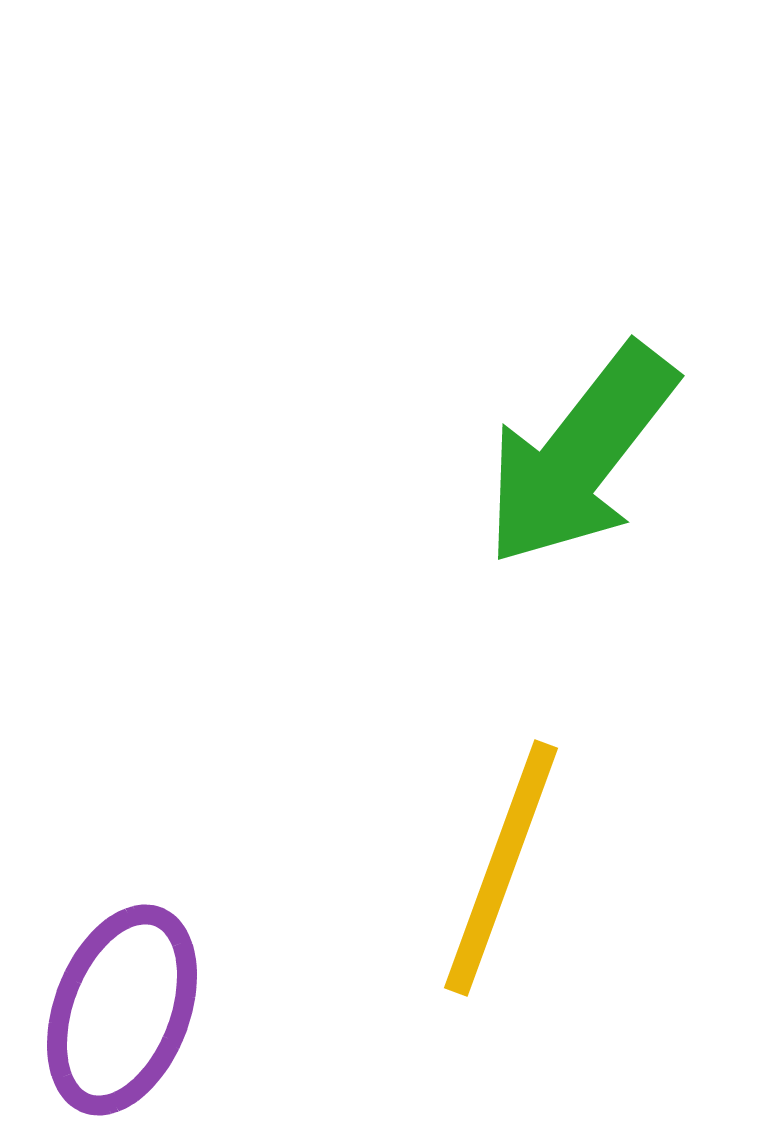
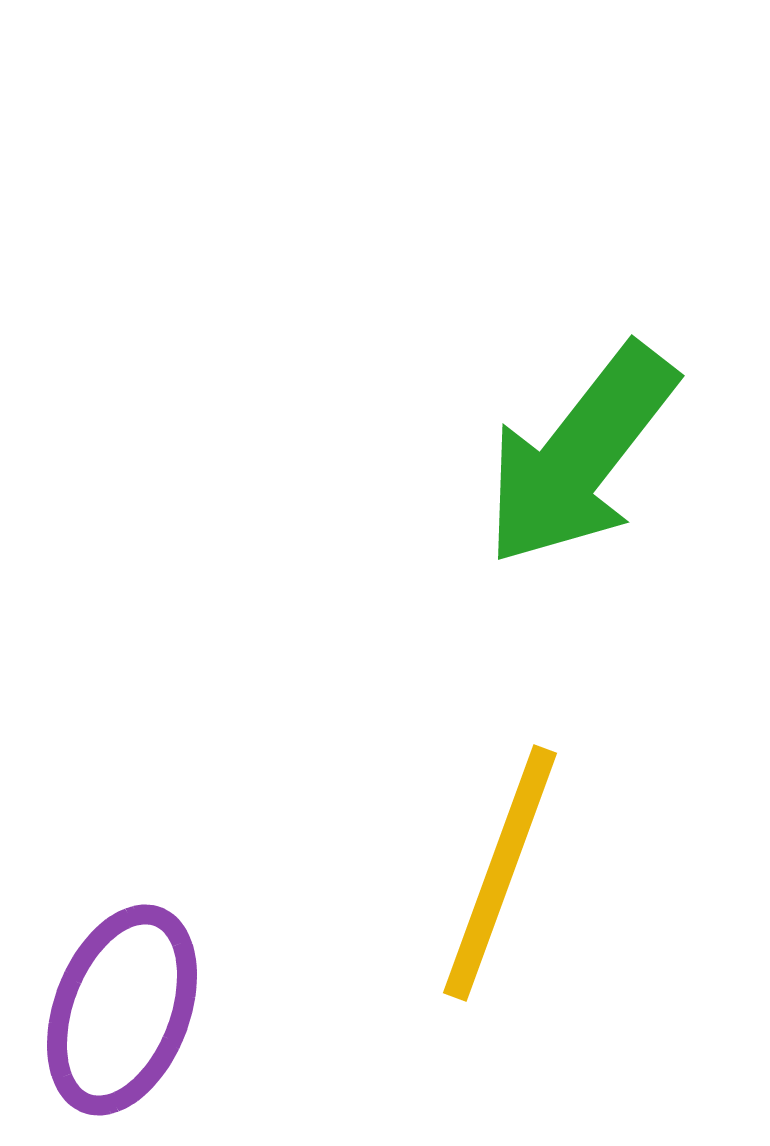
yellow line: moved 1 px left, 5 px down
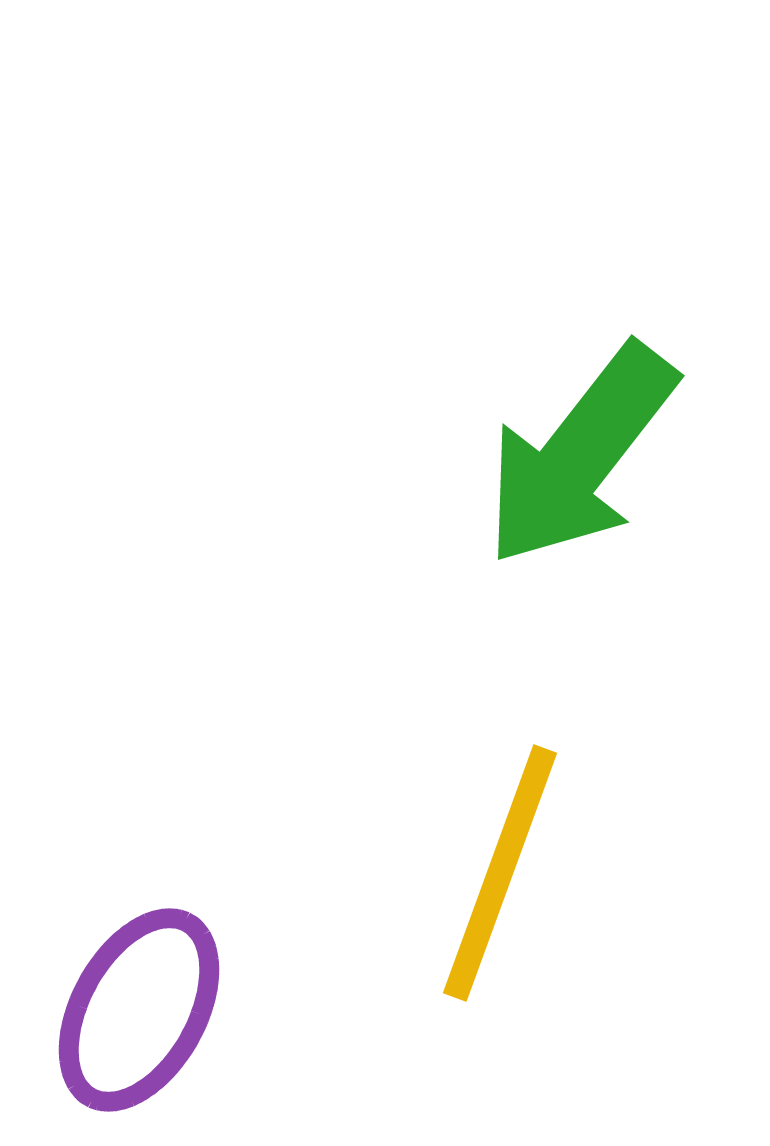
purple ellipse: moved 17 px right; rotated 8 degrees clockwise
